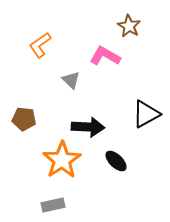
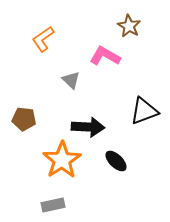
orange L-shape: moved 3 px right, 6 px up
black triangle: moved 2 px left, 3 px up; rotated 8 degrees clockwise
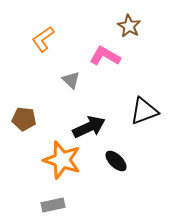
black arrow: moved 1 px right; rotated 28 degrees counterclockwise
orange star: rotated 21 degrees counterclockwise
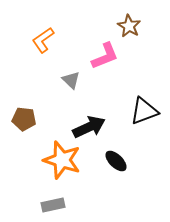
orange L-shape: moved 1 px down
pink L-shape: rotated 128 degrees clockwise
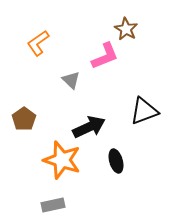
brown star: moved 3 px left, 3 px down
orange L-shape: moved 5 px left, 3 px down
brown pentagon: rotated 30 degrees clockwise
black ellipse: rotated 30 degrees clockwise
